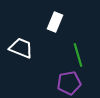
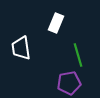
white rectangle: moved 1 px right, 1 px down
white trapezoid: rotated 120 degrees counterclockwise
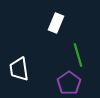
white trapezoid: moved 2 px left, 21 px down
purple pentagon: rotated 25 degrees counterclockwise
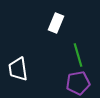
white trapezoid: moved 1 px left
purple pentagon: moved 9 px right; rotated 25 degrees clockwise
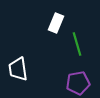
green line: moved 1 px left, 11 px up
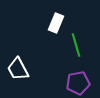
green line: moved 1 px left, 1 px down
white trapezoid: rotated 20 degrees counterclockwise
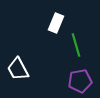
purple pentagon: moved 2 px right, 2 px up
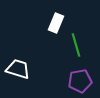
white trapezoid: rotated 135 degrees clockwise
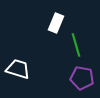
purple pentagon: moved 2 px right, 3 px up; rotated 20 degrees clockwise
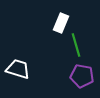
white rectangle: moved 5 px right
purple pentagon: moved 2 px up
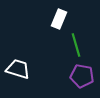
white rectangle: moved 2 px left, 4 px up
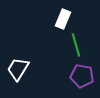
white rectangle: moved 4 px right
white trapezoid: rotated 75 degrees counterclockwise
